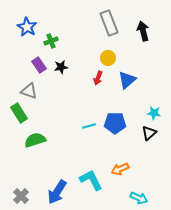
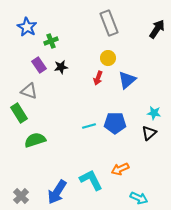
black arrow: moved 14 px right, 2 px up; rotated 48 degrees clockwise
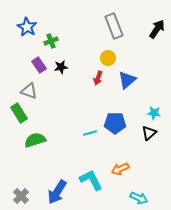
gray rectangle: moved 5 px right, 3 px down
cyan line: moved 1 px right, 7 px down
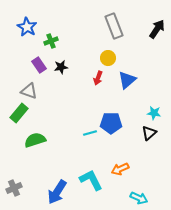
green rectangle: rotated 72 degrees clockwise
blue pentagon: moved 4 px left
gray cross: moved 7 px left, 8 px up; rotated 21 degrees clockwise
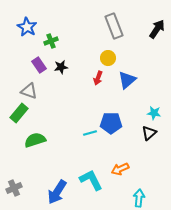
cyan arrow: rotated 108 degrees counterclockwise
